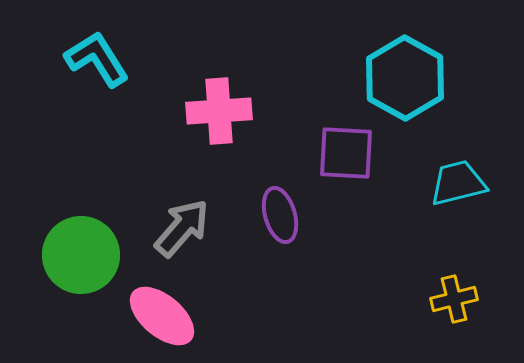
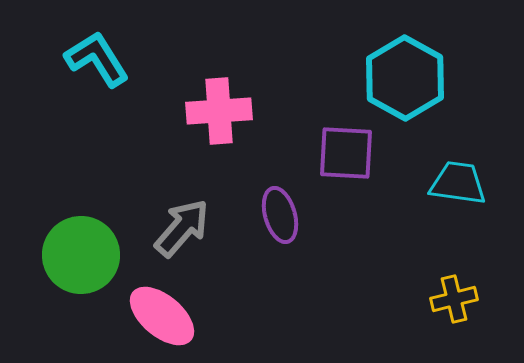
cyan trapezoid: rotated 22 degrees clockwise
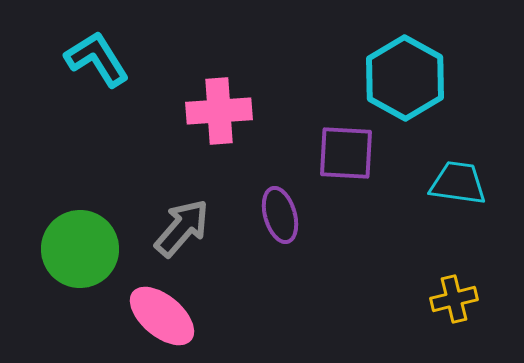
green circle: moved 1 px left, 6 px up
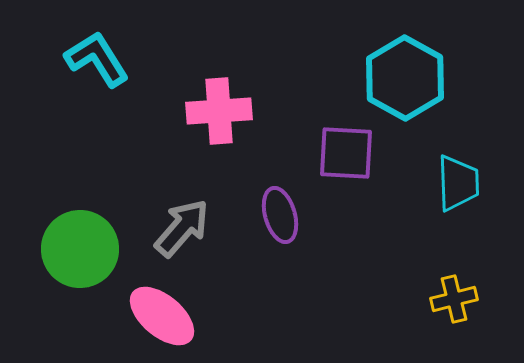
cyan trapezoid: rotated 80 degrees clockwise
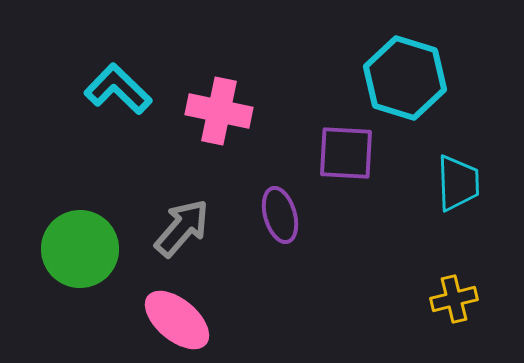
cyan L-shape: moved 21 px right, 30 px down; rotated 14 degrees counterclockwise
cyan hexagon: rotated 12 degrees counterclockwise
pink cross: rotated 16 degrees clockwise
pink ellipse: moved 15 px right, 4 px down
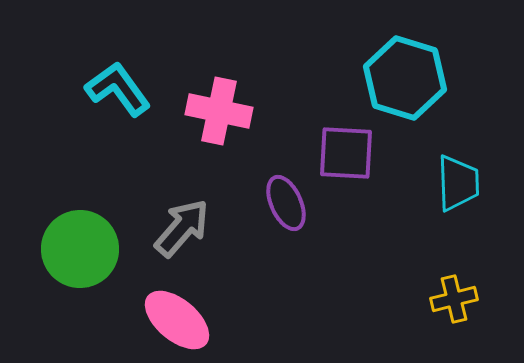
cyan L-shape: rotated 10 degrees clockwise
purple ellipse: moved 6 px right, 12 px up; rotated 8 degrees counterclockwise
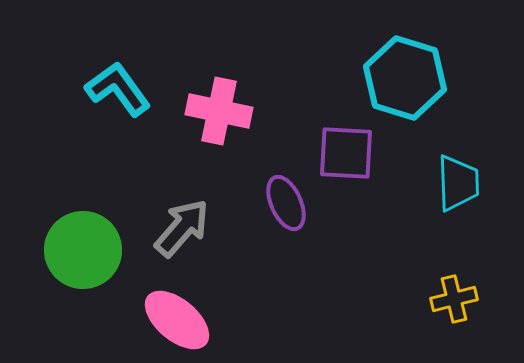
green circle: moved 3 px right, 1 px down
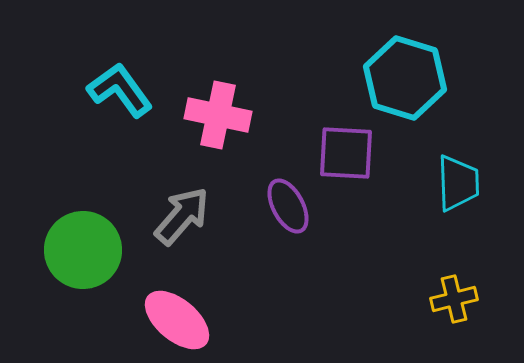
cyan L-shape: moved 2 px right, 1 px down
pink cross: moved 1 px left, 4 px down
purple ellipse: moved 2 px right, 3 px down; rotated 4 degrees counterclockwise
gray arrow: moved 12 px up
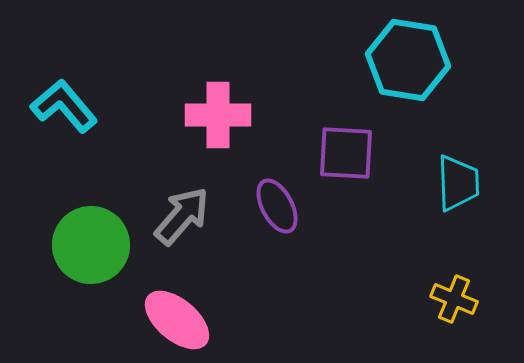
cyan hexagon: moved 3 px right, 18 px up; rotated 8 degrees counterclockwise
cyan L-shape: moved 56 px left, 16 px down; rotated 4 degrees counterclockwise
pink cross: rotated 12 degrees counterclockwise
purple ellipse: moved 11 px left
green circle: moved 8 px right, 5 px up
yellow cross: rotated 36 degrees clockwise
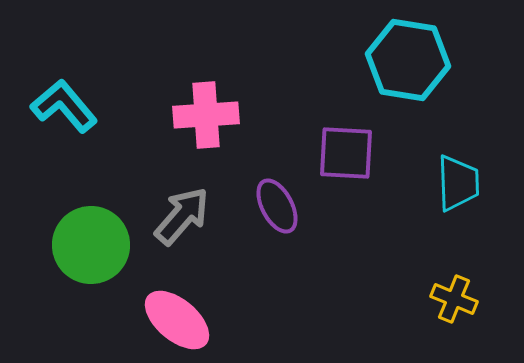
pink cross: moved 12 px left; rotated 4 degrees counterclockwise
